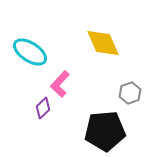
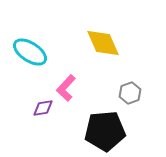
pink L-shape: moved 6 px right, 4 px down
purple diamond: rotated 35 degrees clockwise
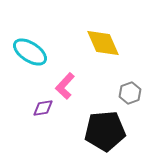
pink L-shape: moved 1 px left, 2 px up
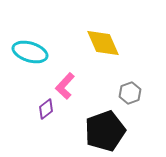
cyan ellipse: rotated 16 degrees counterclockwise
purple diamond: moved 3 px right, 1 px down; rotated 30 degrees counterclockwise
black pentagon: rotated 15 degrees counterclockwise
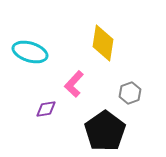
yellow diamond: rotated 33 degrees clockwise
pink L-shape: moved 9 px right, 2 px up
purple diamond: rotated 30 degrees clockwise
black pentagon: rotated 15 degrees counterclockwise
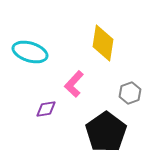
black pentagon: moved 1 px right, 1 px down
